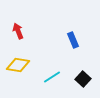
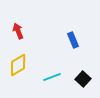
yellow diamond: rotated 40 degrees counterclockwise
cyan line: rotated 12 degrees clockwise
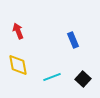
yellow diamond: rotated 70 degrees counterclockwise
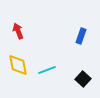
blue rectangle: moved 8 px right, 4 px up; rotated 42 degrees clockwise
cyan line: moved 5 px left, 7 px up
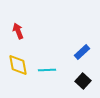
blue rectangle: moved 1 px right, 16 px down; rotated 28 degrees clockwise
cyan line: rotated 18 degrees clockwise
black square: moved 2 px down
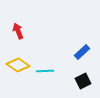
yellow diamond: rotated 45 degrees counterclockwise
cyan line: moved 2 px left, 1 px down
black square: rotated 21 degrees clockwise
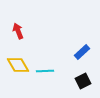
yellow diamond: rotated 25 degrees clockwise
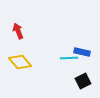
blue rectangle: rotated 56 degrees clockwise
yellow diamond: moved 2 px right, 3 px up; rotated 10 degrees counterclockwise
cyan line: moved 24 px right, 13 px up
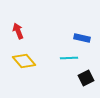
blue rectangle: moved 14 px up
yellow diamond: moved 4 px right, 1 px up
black square: moved 3 px right, 3 px up
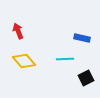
cyan line: moved 4 px left, 1 px down
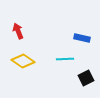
yellow diamond: moved 1 px left; rotated 15 degrees counterclockwise
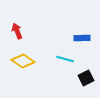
red arrow: moved 1 px left
blue rectangle: rotated 14 degrees counterclockwise
cyan line: rotated 18 degrees clockwise
